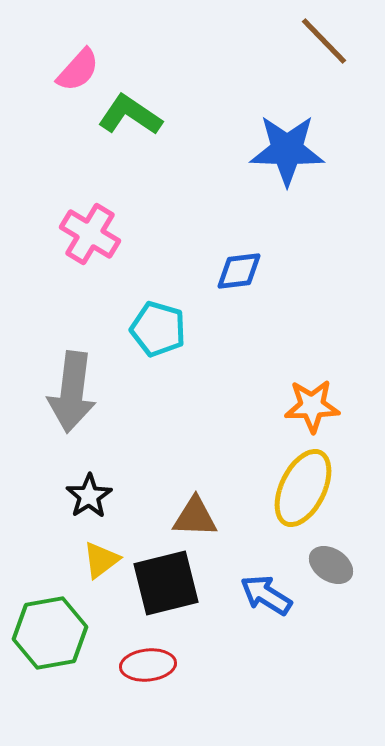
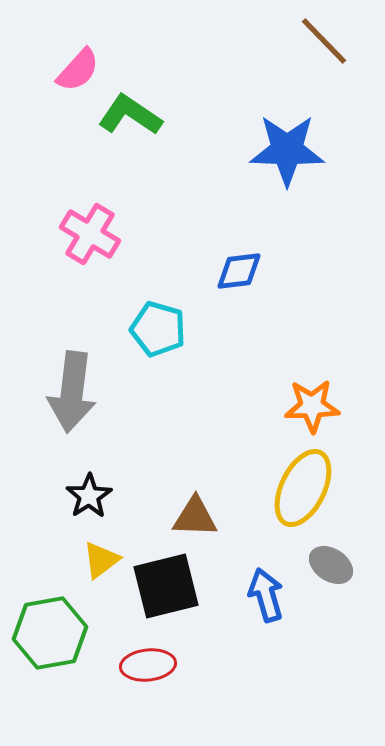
black square: moved 3 px down
blue arrow: rotated 42 degrees clockwise
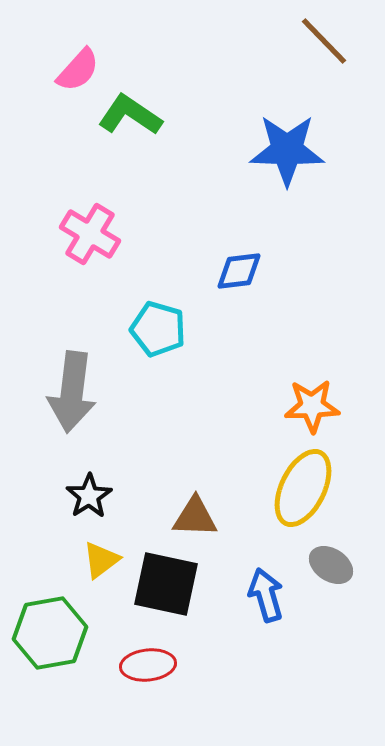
black square: moved 2 px up; rotated 26 degrees clockwise
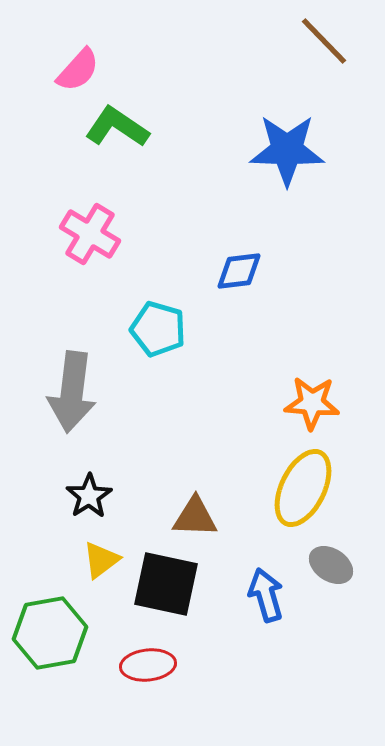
green L-shape: moved 13 px left, 12 px down
orange star: moved 3 px up; rotated 6 degrees clockwise
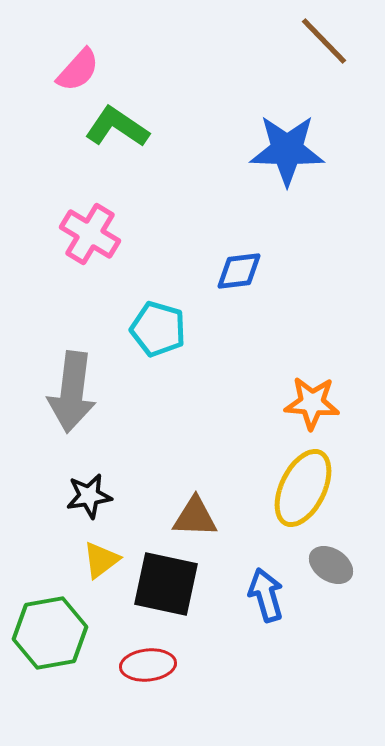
black star: rotated 24 degrees clockwise
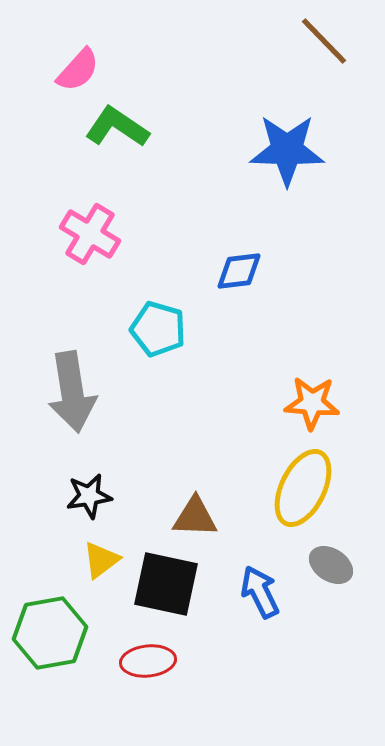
gray arrow: rotated 16 degrees counterclockwise
blue arrow: moved 6 px left, 3 px up; rotated 10 degrees counterclockwise
red ellipse: moved 4 px up
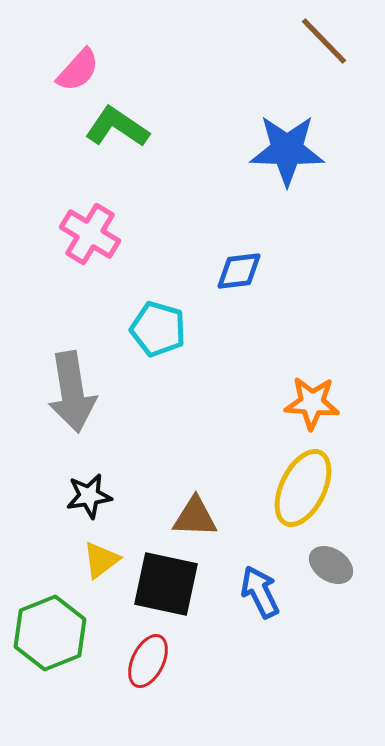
green hexagon: rotated 12 degrees counterclockwise
red ellipse: rotated 58 degrees counterclockwise
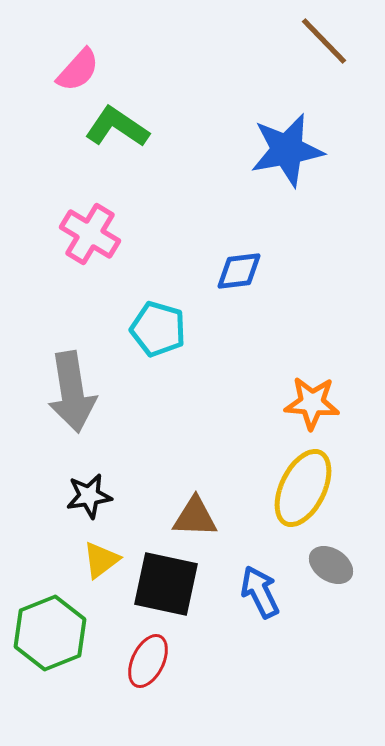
blue star: rotated 12 degrees counterclockwise
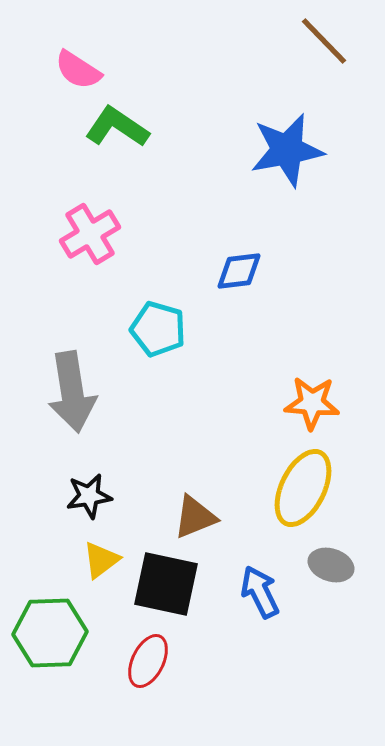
pink semicircle: rotated 81 degrees clockwise
pink cross: rotated 28 degrees clockwise
brown triangle: rotated 24 degrees counterclockwise
gray ellipse: rotated 15 degrees counterclockwise
green hexagon: rotated 20 degrees clockwise
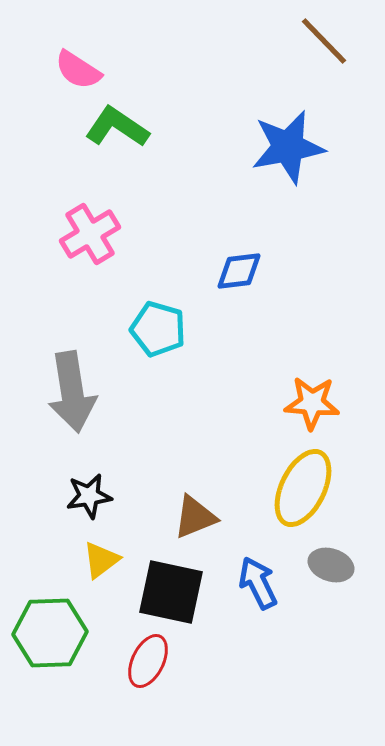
blue star: moved 1 px right, 3 px up
black square: moved 5 px right, 8 px down
blue arrow: moved 2 px left, 9 px up
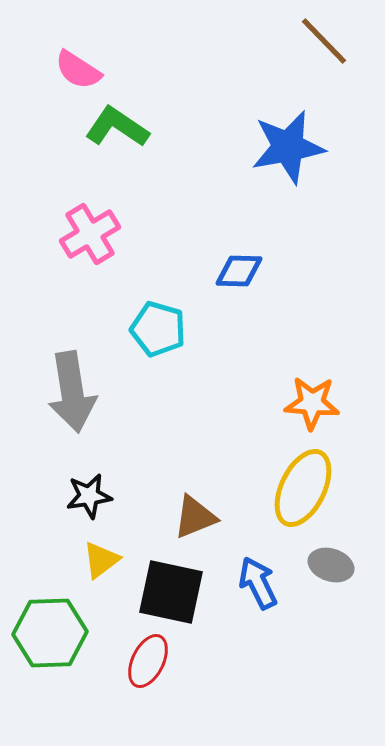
blue diamond: rotated 9 degrees clockwise
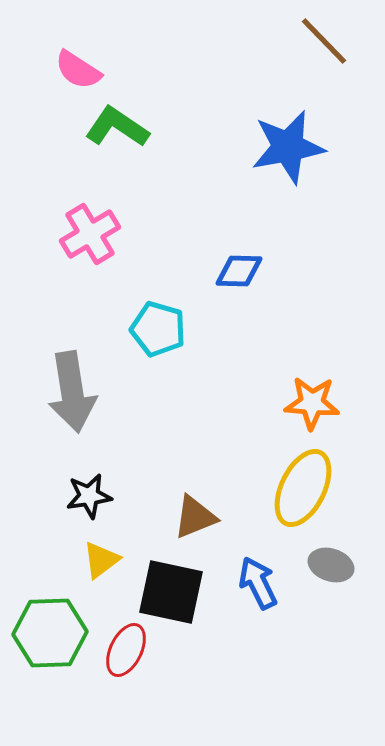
red ellipse: moved 22 px left, 11 px up
